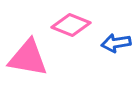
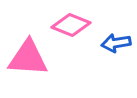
pink triangle: rotated 6 degrees counterclockwise
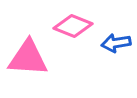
pink diamond: moved 2 px right, 1 px down
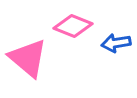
pink triangle: rotated 36 degrees clockwise
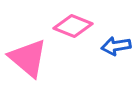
blue arrow: moved 3 px down
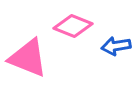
pink triangle: rotated 18 degrees counterclockwise
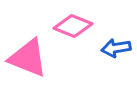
blue arrow: moved 2 px down
